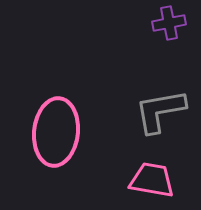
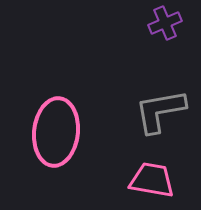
purple cross: moved 4 px left; rotated 12 degrees counterclockwise
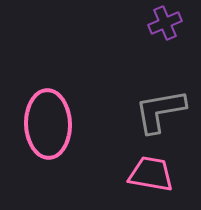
pink ellipse: moved 8 px left, 8 px up; rotated 8 degrees counterclockwise
pink trapezoid: moved 1 px left, 6 px up
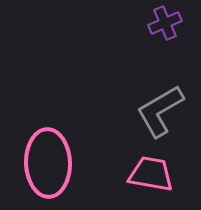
gray L-shape: rotated 20 degrees counterclockwise
pink ellipse: moved 39 px down
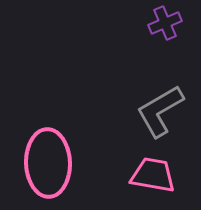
pink trapezoid: moved 2 px right, 1 px down
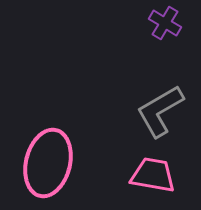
purple cross: rotated 36 degrees counterclockwise
pink ellipse: rotated 16 degrees clockwise
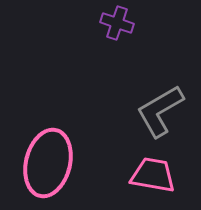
purple cross: moved 48 px left; rotated 12 degrees counterclockwise
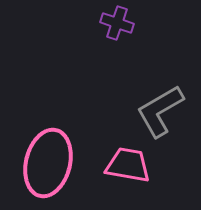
pink trapezoid: moved 25 px left, 10 px up
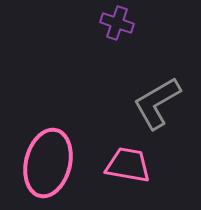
gray L-shape: moved 3 px left, 8 px up
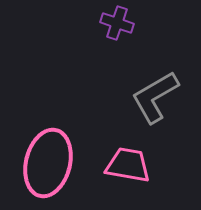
gray L-shape: moved 2 px left, 6 px up
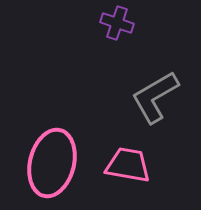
pink ellipse: moved 4 px right
